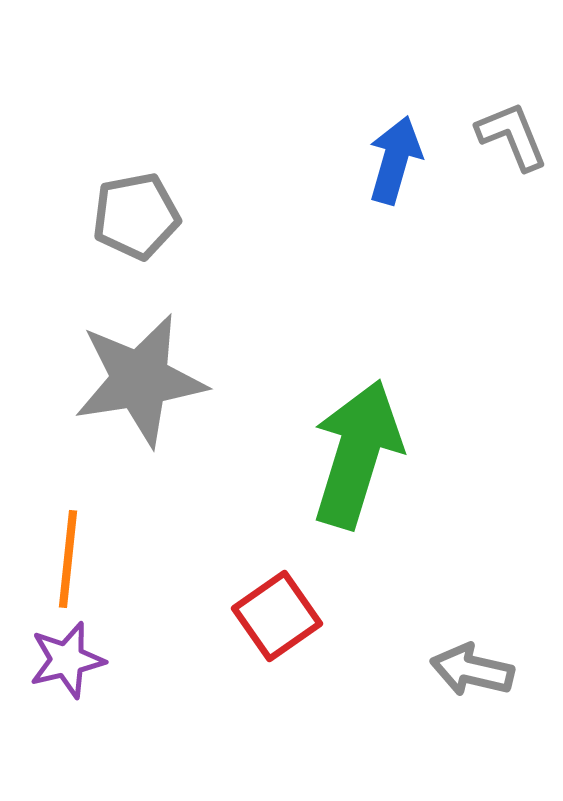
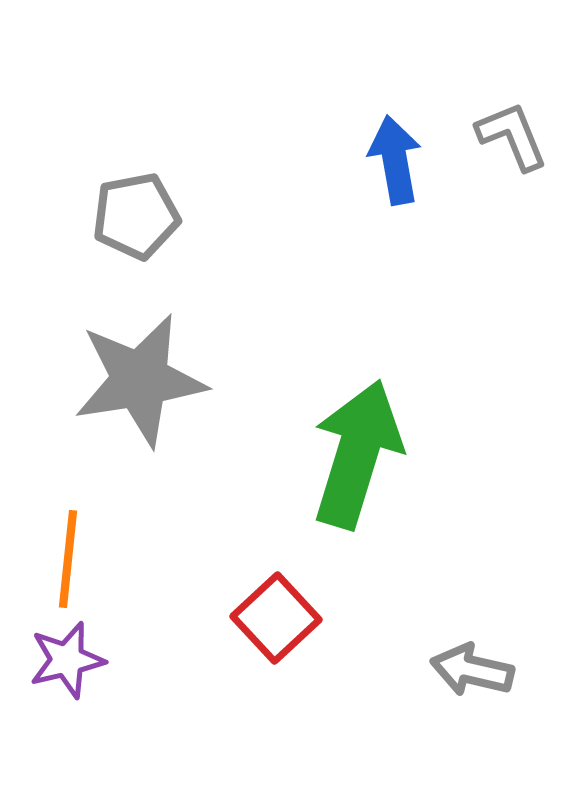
blue arrow: rotated 26 degrees counterclockwise
red square: moved 1 px left, 2 px down; rotated 8 degrees counterclockwise
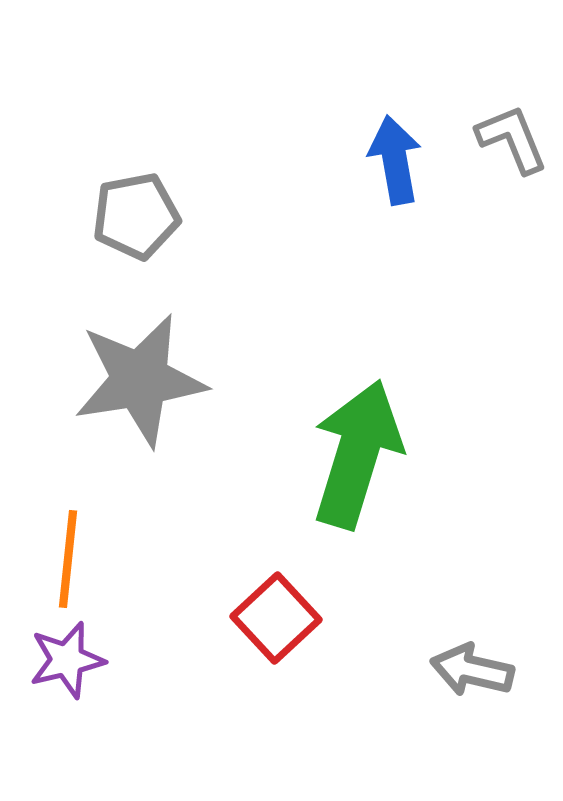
gray L-shape: moved 3 px down
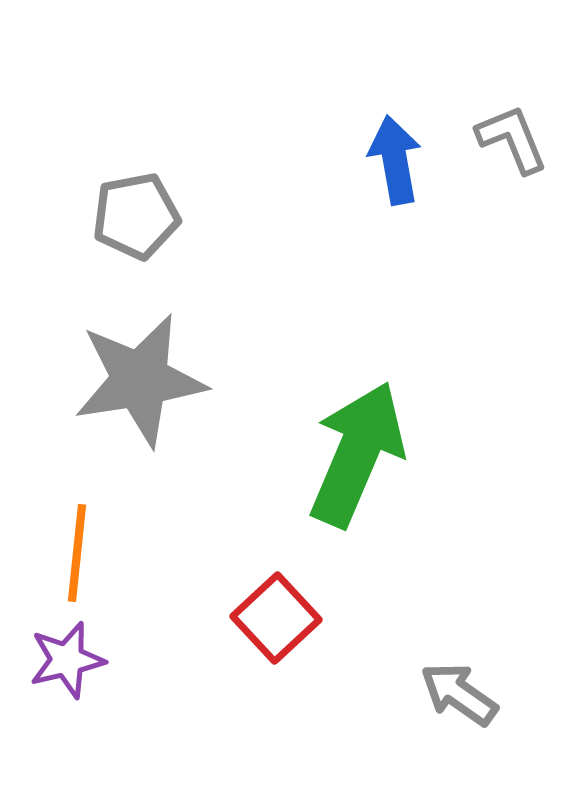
green arrow: rotated 6 degrees clockwise
orange line: moved 9 px right, 6 px up
gray arrow: moved 13 px left, 24 px down; rotated 22 degrees clockwise
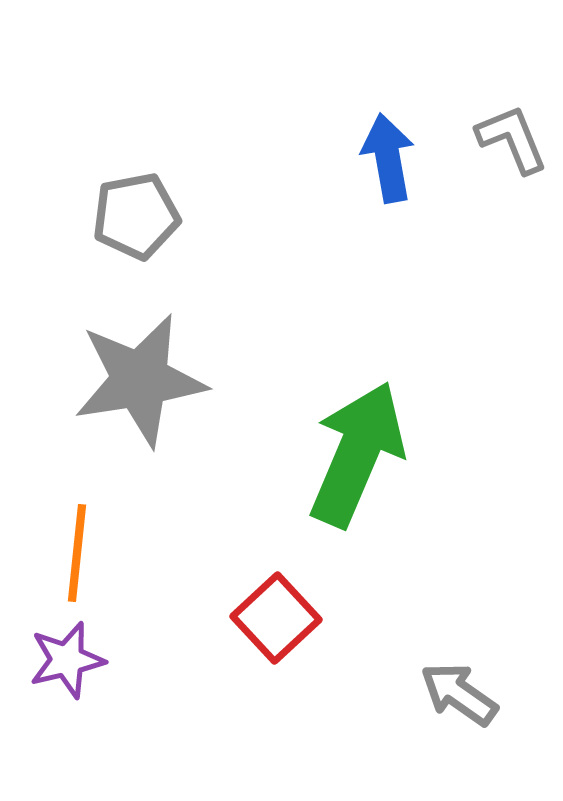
blue arrow: moved 7 px left, 2 px up
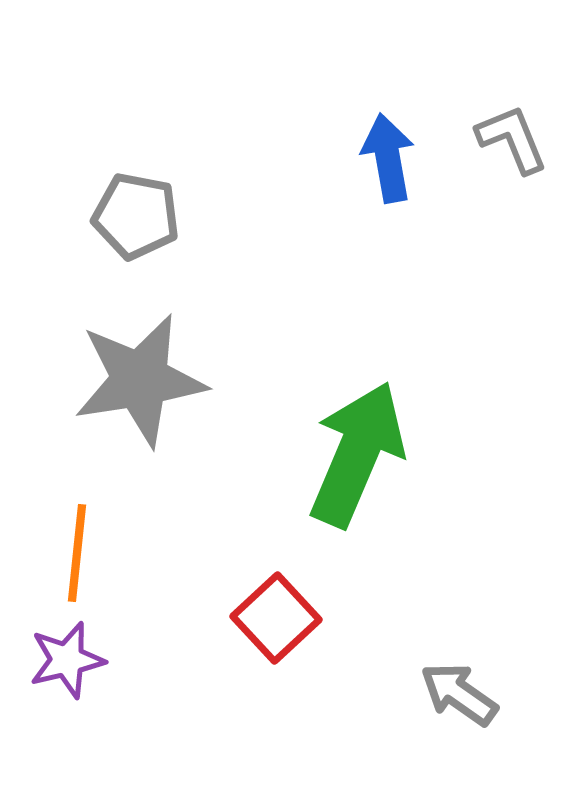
gray pentagon: rotated 22 degrees clockwise
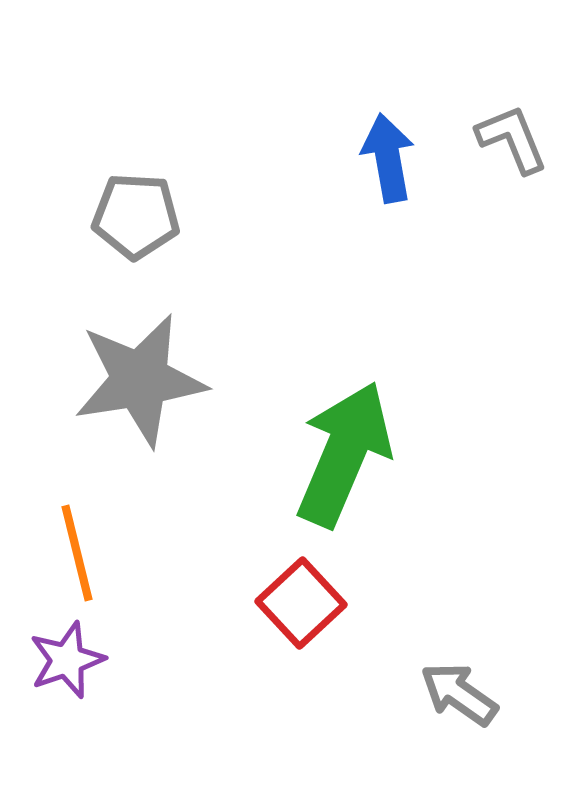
gray pentagon: rotated 8 degrees counterclockwise
green arrow: moved 13 px left
orange line: rotated 20 degrees counterclockwise
red square: moved 25 px right, 15 px up
purple star: rotated 6 degrees counterclockwise
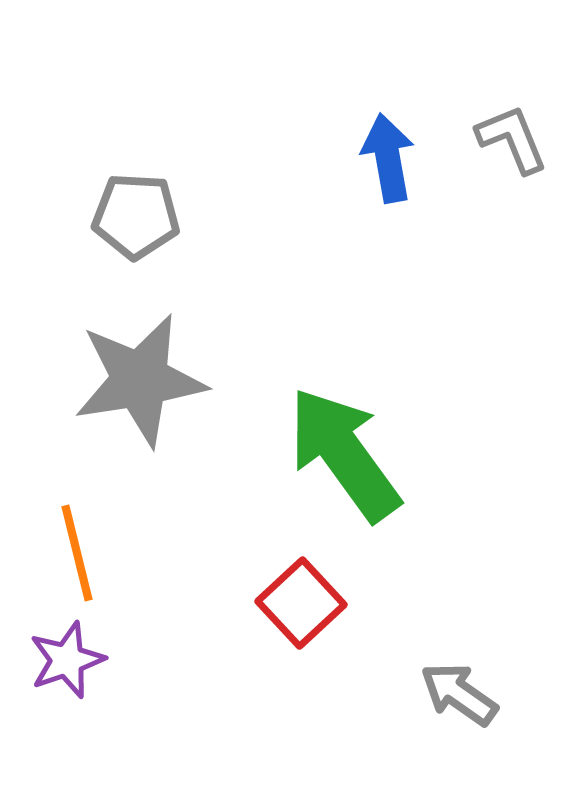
green arrow: rotated 59 degrees counterclockwise
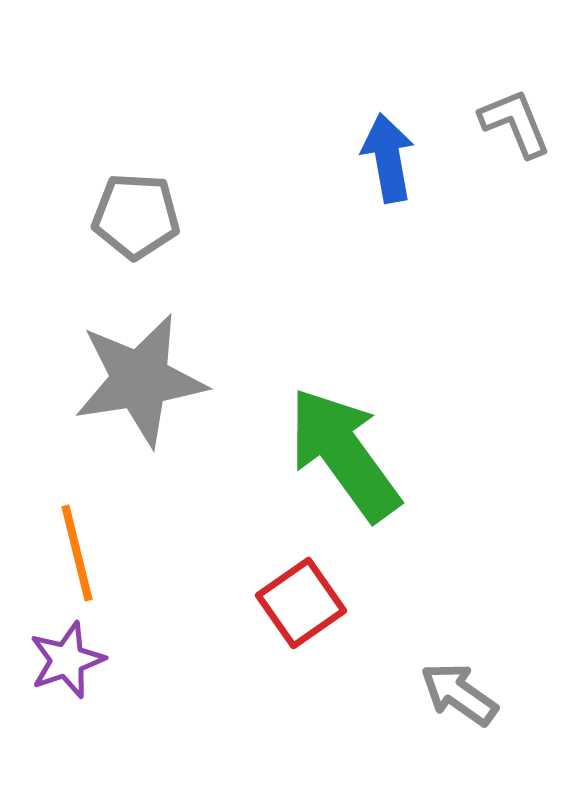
gray L-shape: moved 3 px right, 16 px up
red square: rotated 8 degrees clockwise
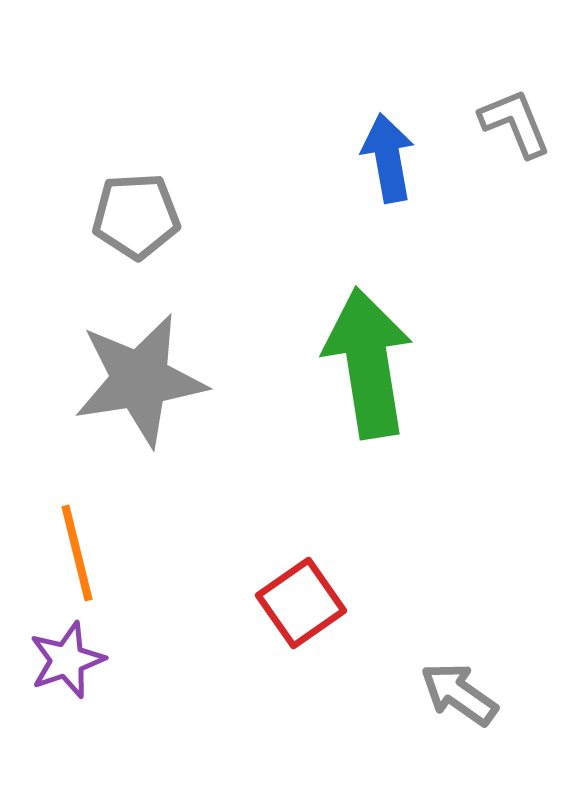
gray pentagon: rotated 6 degrees counterclockwise
green arrow: moved 24 px right, 91 px up; rotated 27 degrees clockwise
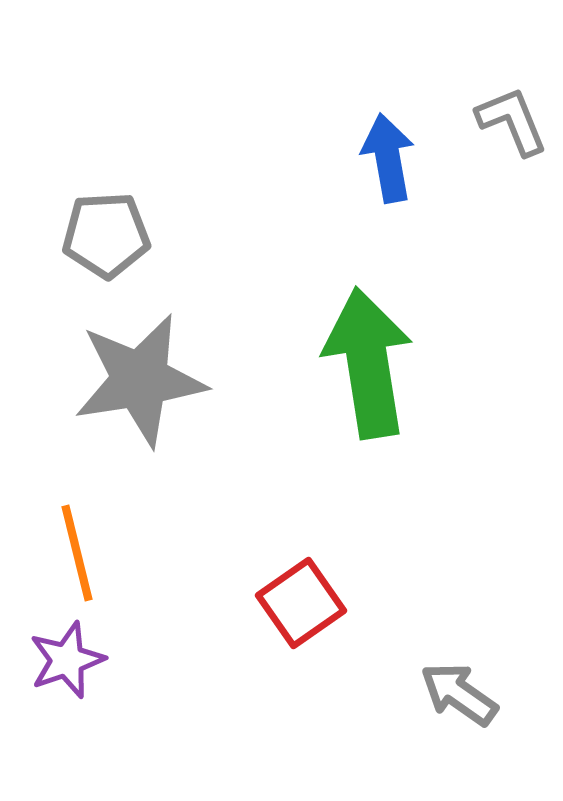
gray L-shape: moved 3 px left, 2 px up
gray pentagon: moved 30 px left, 19 px down
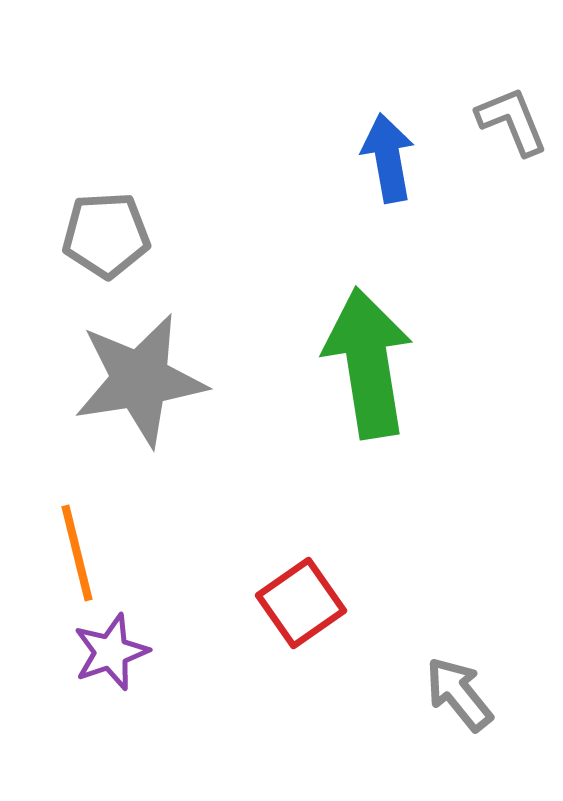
purple star: moved 44 px right, 8 px up
gray arrow: rotated 16 degrees clockwise
